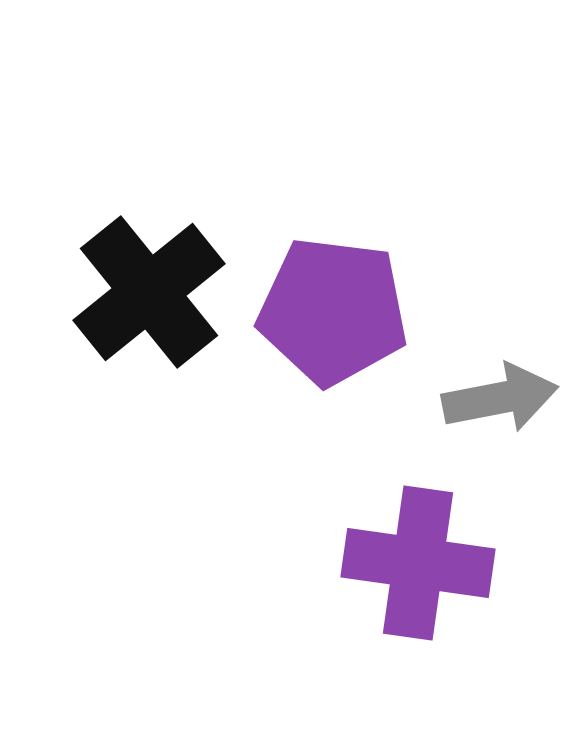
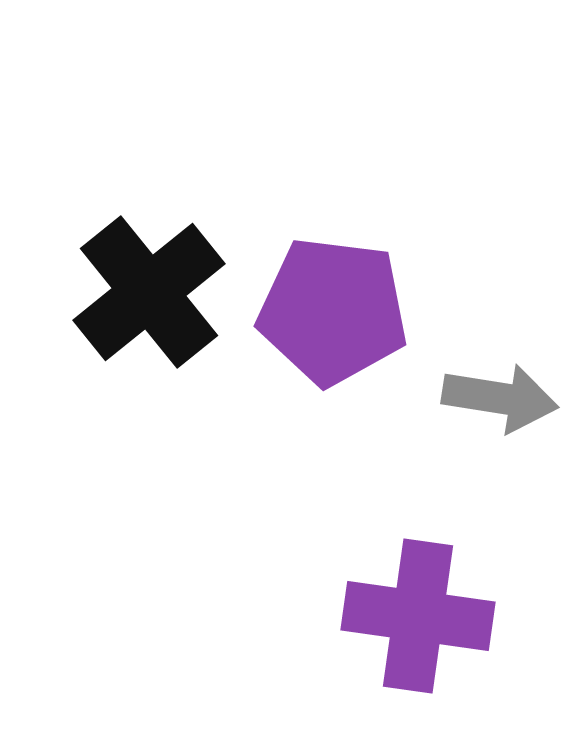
gray arrow: rotated 20 degrees clockwise
purple cross: moved 53 px down
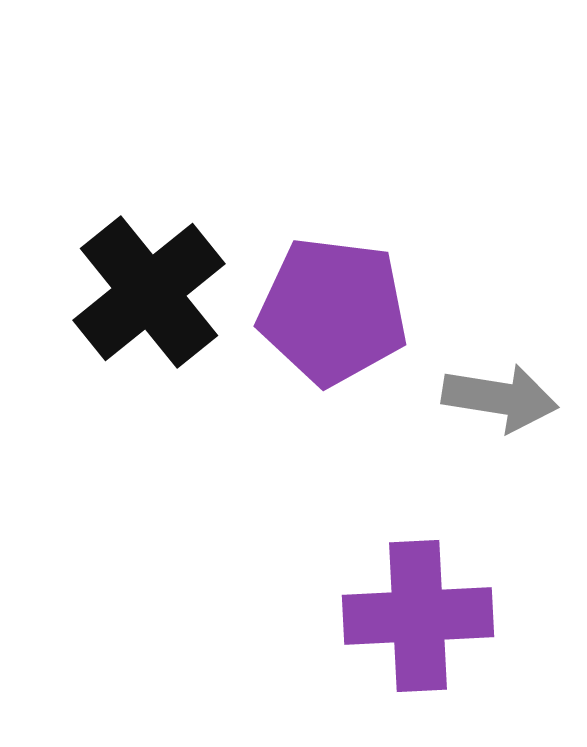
purple cross: rotated 11 degrees counterclockwise
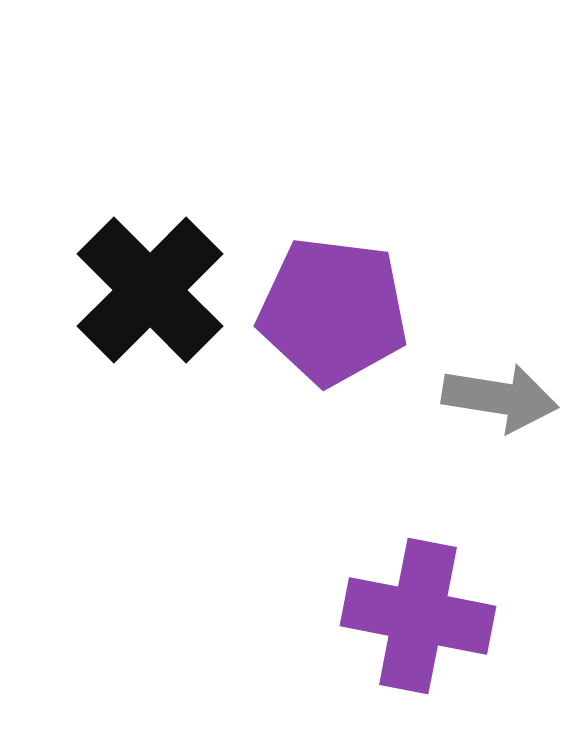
black cross: moved 1 px right, 2 px up; rotated 6 degrees counterclockwise
purple cross: rotated 14 degrees clockwise
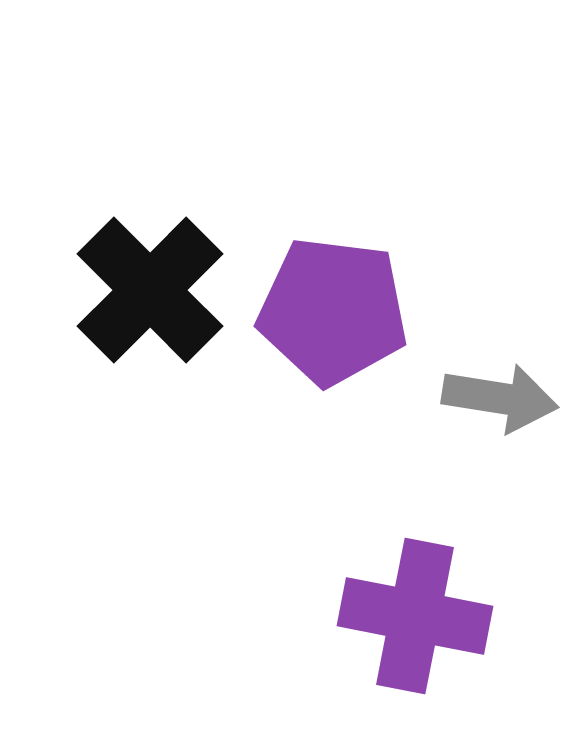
purple cross: moved 3 px left
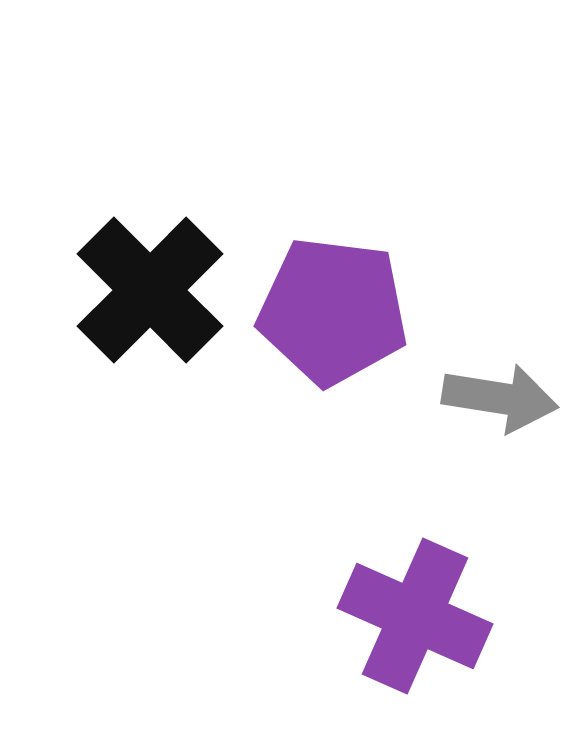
purple cross: rotated 13 degrees clockwise
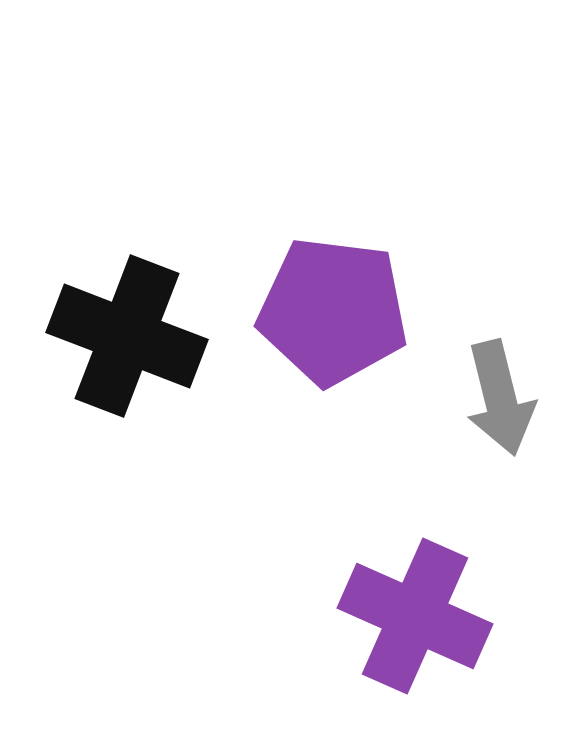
black cross: moved 23 px left, 46 px down; rotated 24 degrees counterclockwise
gray arrow: rotated 67 degrees clockwise
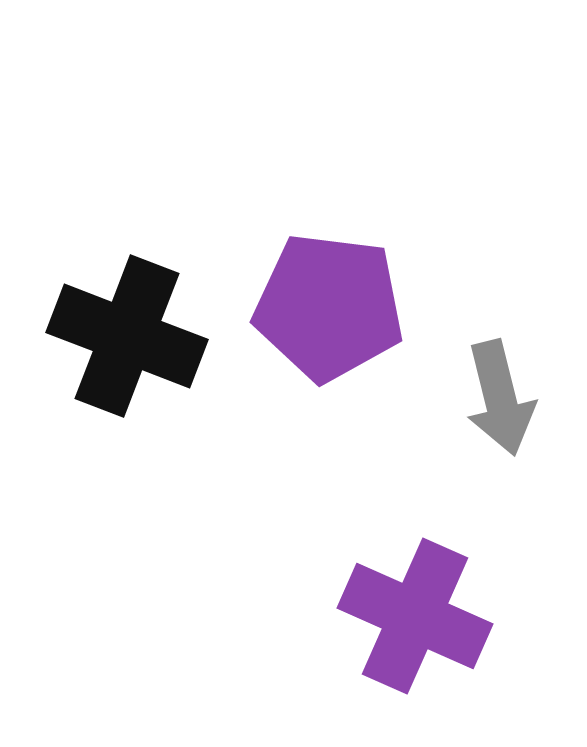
purple pentagon: moved 4 px left, 4 px up
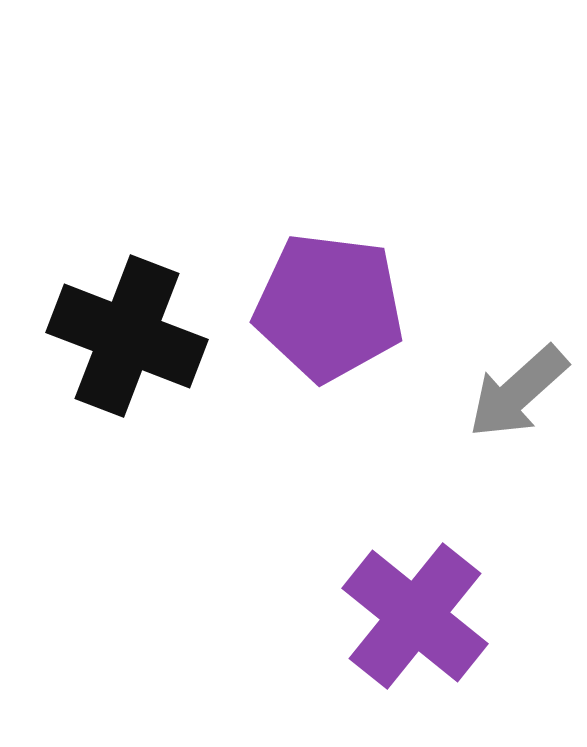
gray arrow: moved 18 px right, 6 px up; rotated 62 degrees clockwise
purple cross: rotated 15 degrees clockwise
